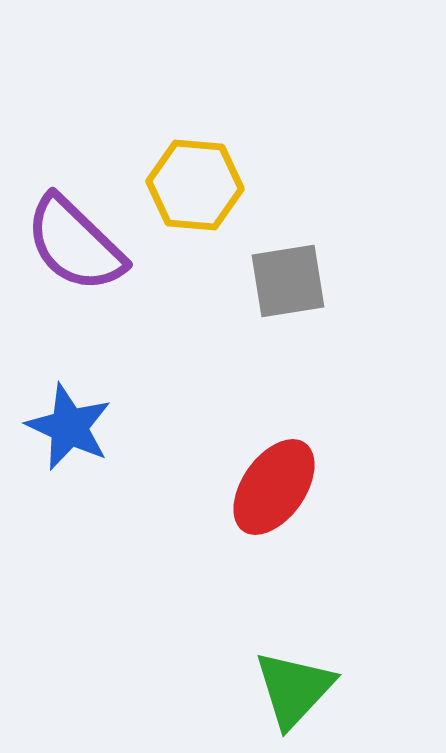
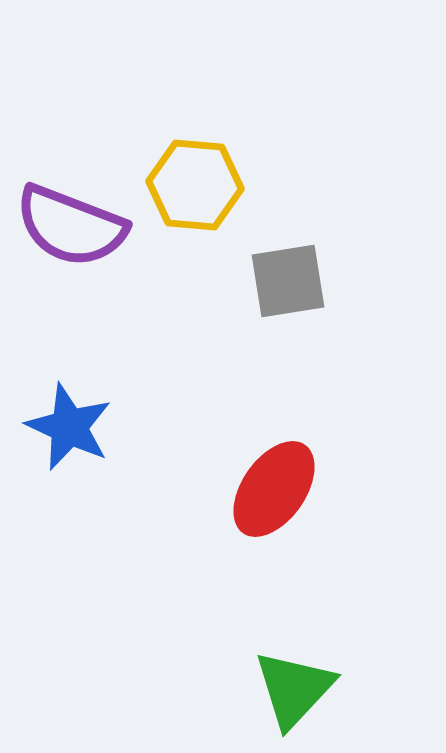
purple semicircle: moved 4 px left, 18 px up; rotated 23 degrees counterclockwise
red ellipse: moved 2 px down
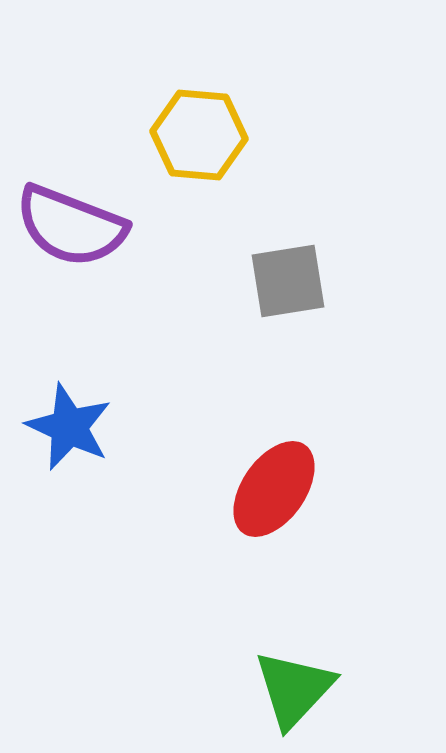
yellow hexagon: moved 4 px right, 50 px up
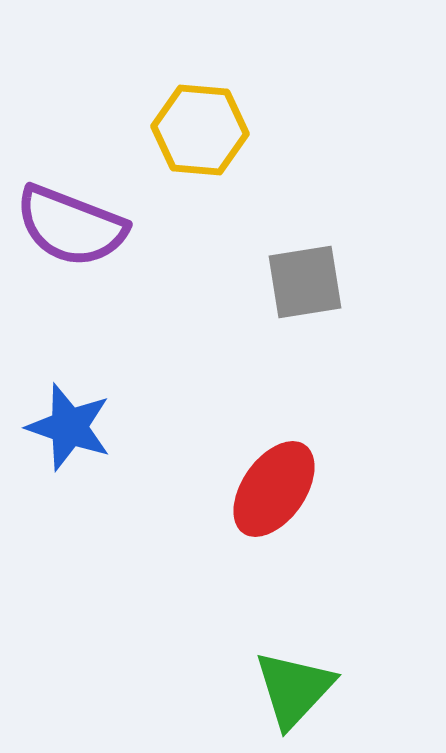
yellow hexagon: moved 1 px right, 5 px up
gray square: moved 17 px right, 1 px down
blue star: rotated 6 degrees counterclockwise
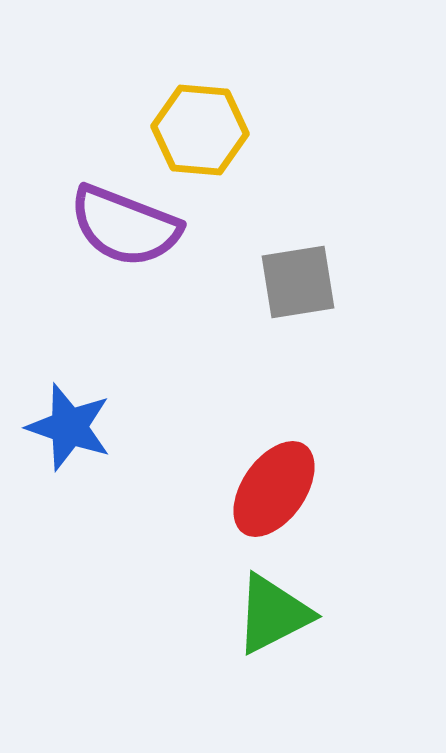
purple semicircle: moved 54 px right
gray square: moved 7 px left
green triangle: moved 21 px left, 75 px up; rotated 20 degrees clockwise
